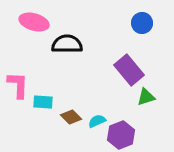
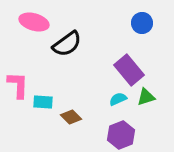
black semicircle: rotated 144 degrees clockwise
cyan semicircle: moved 21 px right, 22 px up
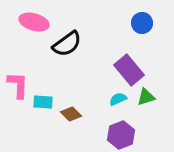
brown diamond: moved 3 px up
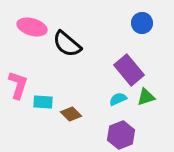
pink ellipse: moved 2 px left, 5 px down
black semicircle: rotated 76 degrees clockwise
pink L-shape: rotated 16 degrees clockwise
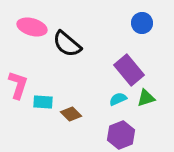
green triangle: moved 1 px down
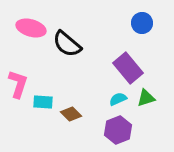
pink ellipse: moved 1 px left, 1 px down
purple rectangle: moved 1 px left, 2 px up
pink L-shape: moved 1 px up
purple hexagon: moved 3 px left, 5 px up
